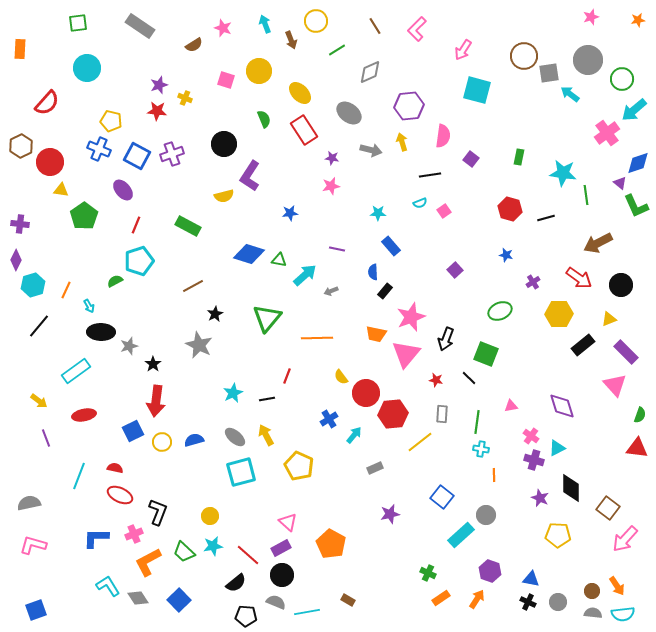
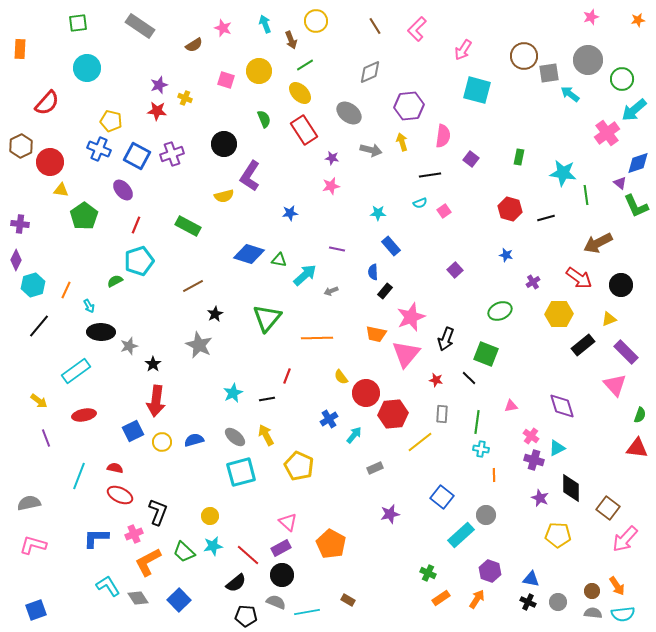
green line at (337, 50): moved 32 px left, 15 px down
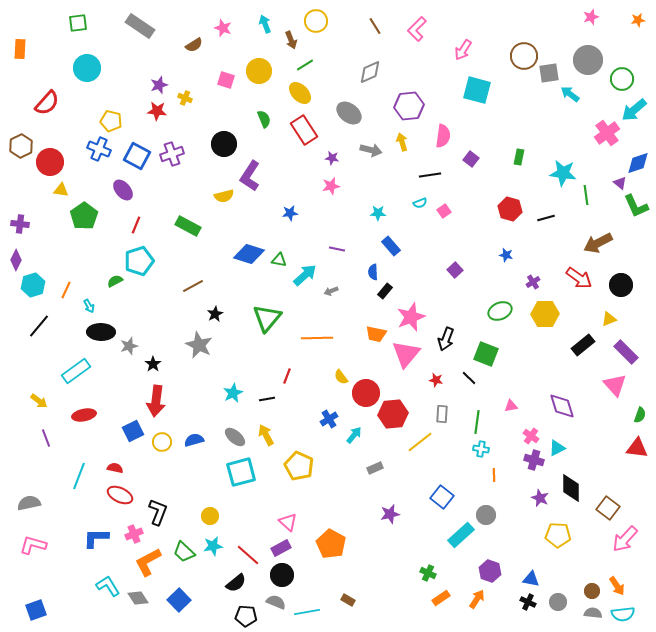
yellow hexagon at (559, 314): moved 14 px left
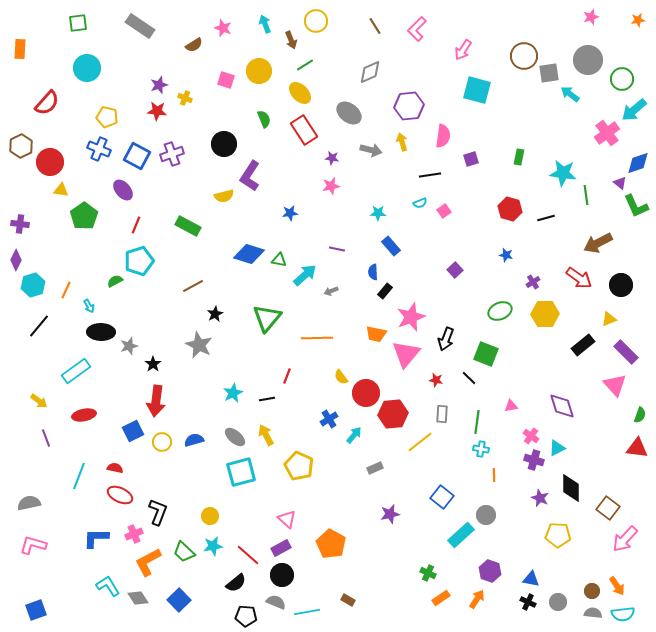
yellow pentagon at (111, 121): moved 4 px left, 4 px up
purple square at (471, 159): rotated 35 degrees clockwise
pink triangle at (288, 522): moved 1 px left, 3 px up
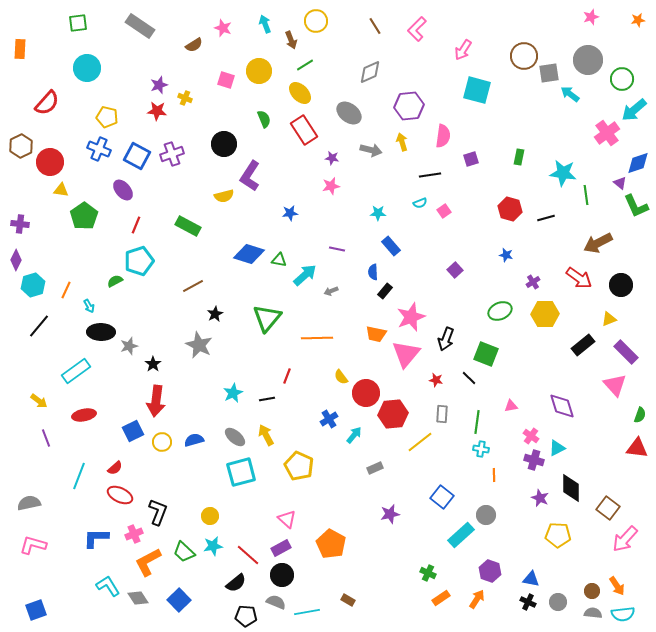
red semicircle at (115, 468): rotated 126 degrees clockwise
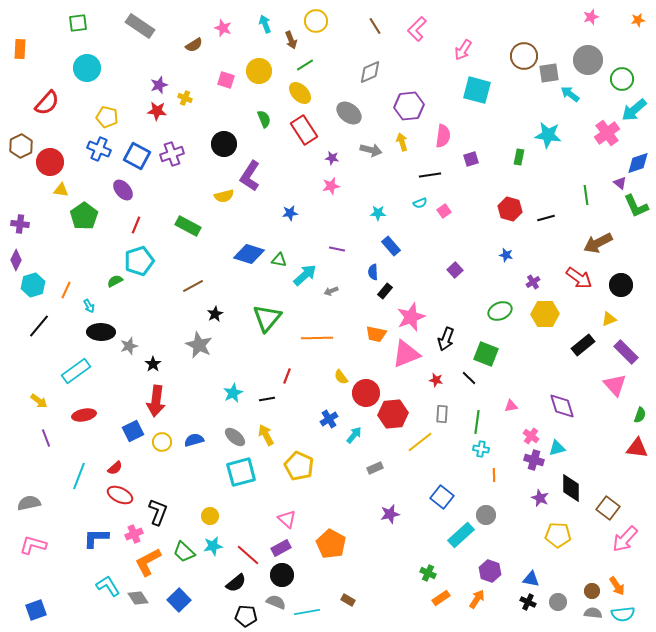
cyan star at (563, 173): moved 15 px left, 38 px up
pink triangle at (406, 354): rotated 28 degrees clockwise
cyan triangle at (557, 448): rotated 12 degrees clockwise
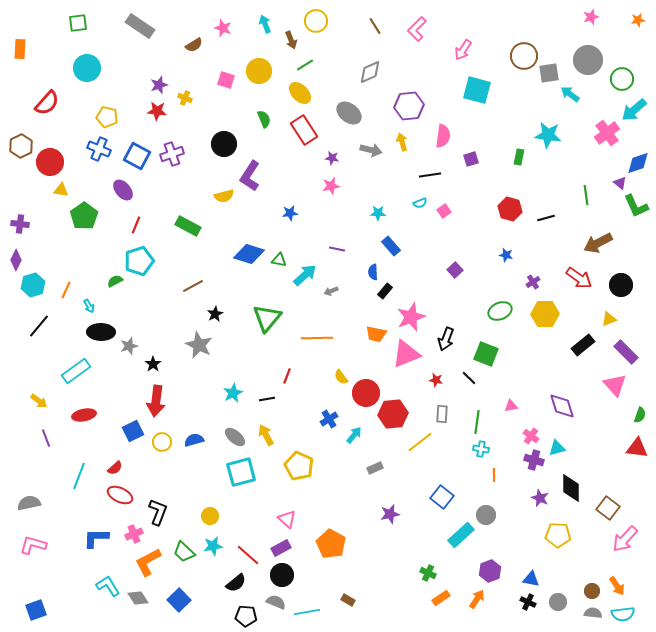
purple hexagon at (490, 571): rotated 20 degrees clockwise
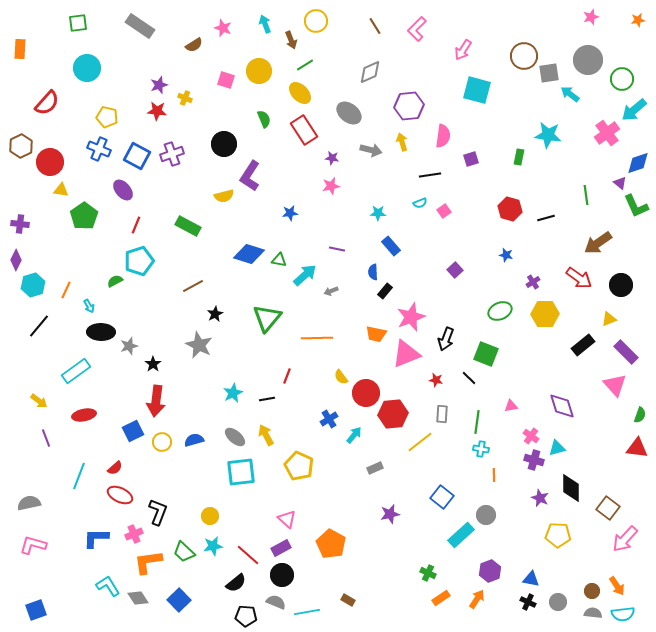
brown arrow at (598, 243): rotated 8 degrees counterclockwise
cyan square at (241, 472): rotated 8 degrees clockwise
orange L-shape at (148, 562): rotated 20 degrees clockwise
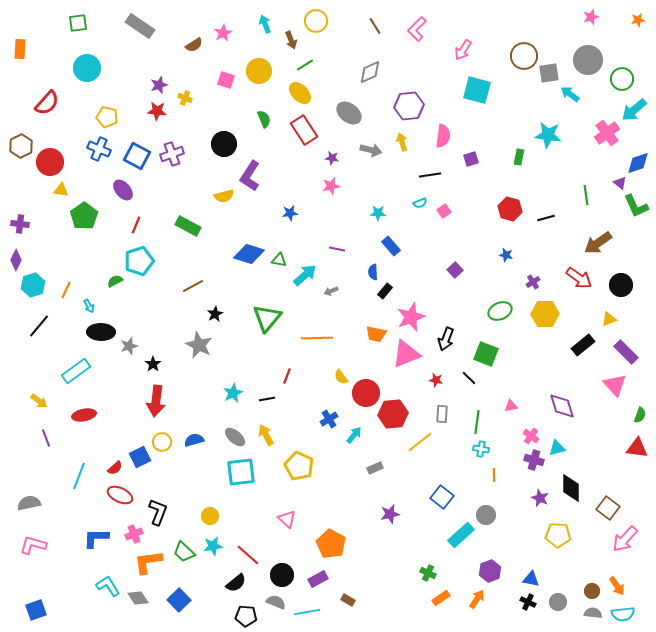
pink star at (223, 28): moved 5 px down; rotated 24 degrees clockwise
blue square at (133, 431): moved 7 px right, 26 px down
purple rectangle at (281, 548): moved 37 px right, 31 px down
